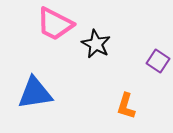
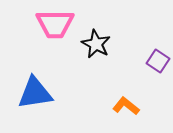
pink trapezoid: rotated 27 degrees counterclockwise
orange L-shape: rotated 112 degrees clockwise
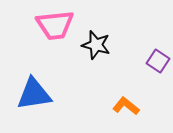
pink trapezoid: moved 1 px down; rotated 6 degrees counterclockwise
black star: moved 1 px down; rotated 12 degrees counterclockwise
blue triangle: moved 1 px left, 1 px down
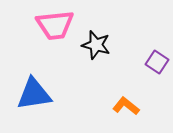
purple square: moved 1 px left, 1 px down
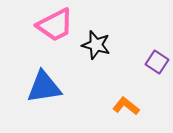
pink trapezoid: rotated 21 degrees counterclockwise
blue triangle: moved 10 px right, 7 px up
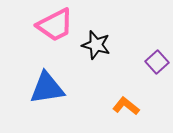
purple square: rotated 15 degrees clockwise
blue triangle: moved 3 px right, 1 px down
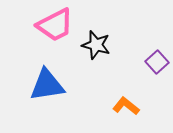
blue triangle: moved 3 px up
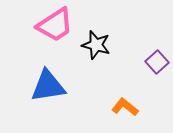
pink trapezoid: rotated 6 degrees counterclockwise
blue triangle: moved 1 px right, 1 px down
orange L-shape: moved 1 px left, 1 px down
